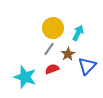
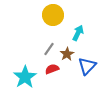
yellow circle: moved 13 px up
brown star: moved 1 px left
cyan star: rotated 20 degrees clockwise
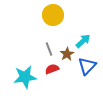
cyan arrow: moved 5 px right, 8 px down; rotated 21 degrees clockwise
gray line: rotated 56 degrees counterclockwise
cyan star: rotated 25 degrees clockwise
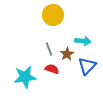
cyan arrow: rotated 49 degrees clockwise
red semicircle: rotated 40 degrees clockwise
